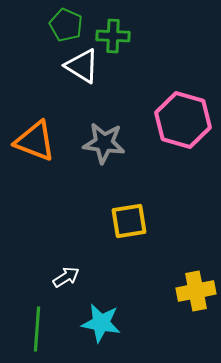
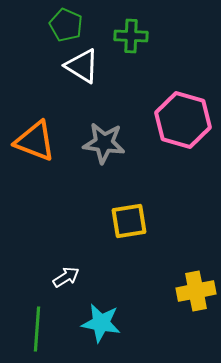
green cross: moved 18 px right
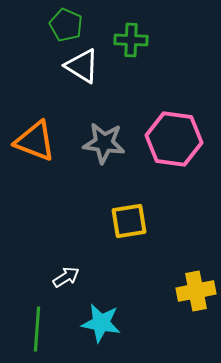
green cross: moved 4 px down
pink hexagon: moved 9 px left, 19 px down; rotated 8 degrees counterclockwise
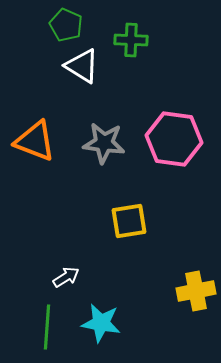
green line: moved 10 px right, 2 px up
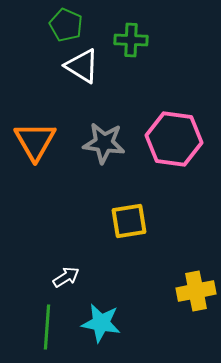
orange triangle: rotated 39 degrees clockwise
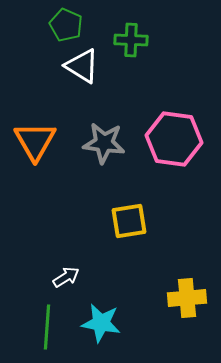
yellow cross: moved 9 px left, 7 px down; rotated 6 degrees clockwise
